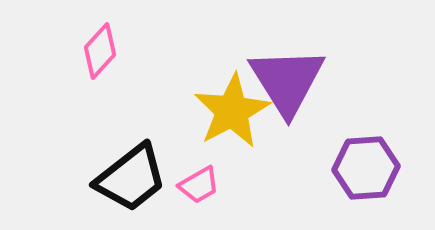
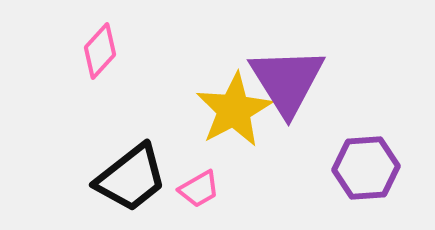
yellow star: moved 2 px right, 1 px up
pink trapezoid: moved 4 px down
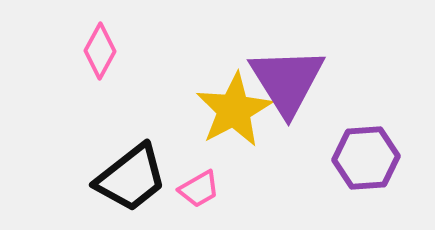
pink diamond: rotated 14 degrees counterclockwise
purple hexagon: moved 10 px up
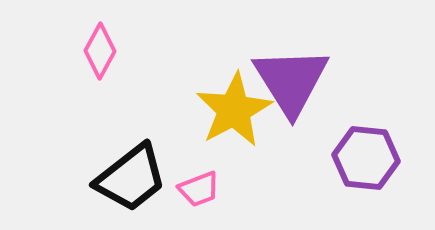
purple triangle: moved 4 px right
purple hexagon: rotated 10 degrees clockwise
pink trapezoid: rotated 9 degrees clockwise
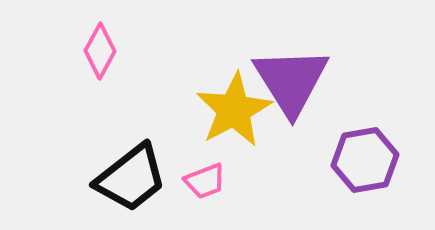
purple hexagon: moved 1 px left, 2 px down; rotated 16 degrees counterclockwise
pink trapezoid: moved 6 px right, 8 px up
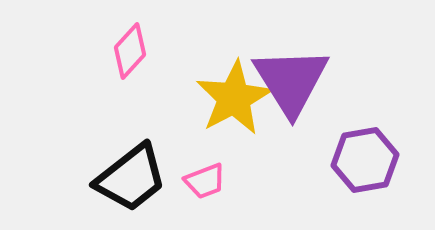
pink diamond: moved 30 px right; rotated 14 degrees clockwise
yellow star: moved 12 px up
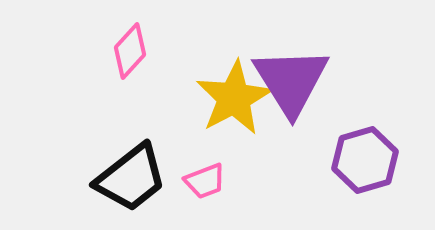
purple hexagon: rotated 6 degrees counterclockwise
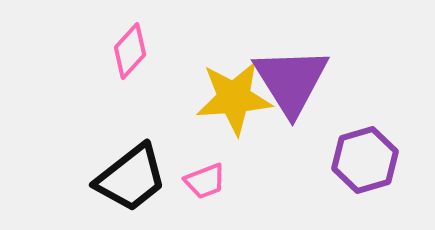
yellow star: rotated 24 degrees clockwise
